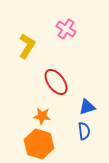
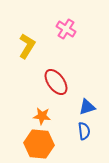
orange hexagon: rotated 12 degrees counterclockwise
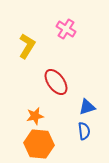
orange star: moved 7 px left; rotated 18 degrees counterclockwise
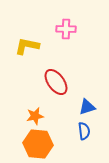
pink cross: rotated 30 degrees counterclockwise
yellow L-shape: rotated 110 degrees counterclockwise
orange hexagon: moved 1 px left
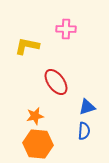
blue semicircle: rotated 12 degrees clockwise
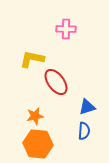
yellow L-shape: moved 5 px right, 13 px down
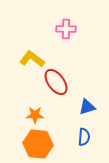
yellow L-shape: rotated 25 degrees clockwise
orange star: moved 1 px up; rotated 12 degrees clockwise
blue semicircle: moved 6 px down
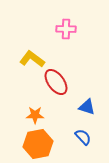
blue triangle: rotated 36 degrees clockwise
blue semicircle: moved 1 px left; rotated 48 degrees counterclockwise
orange hexagon: rotated 16 degrees counterclockwise
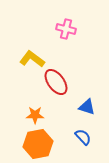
pink cross: rotated 12 degrees clockwise
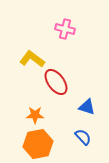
pink cross: moved 1 px left
